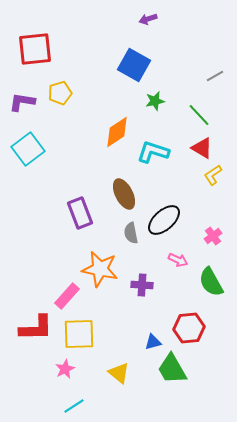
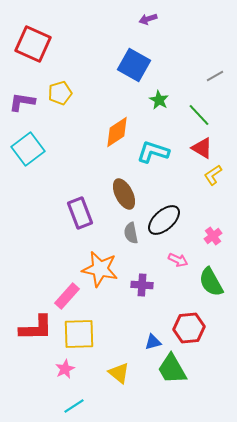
red square: moved 2 px left, 5 px up; rotated 30 degrees clockwise
green star: moved 4 px right, 1 px up; rotated 30 degrees counterclockwise
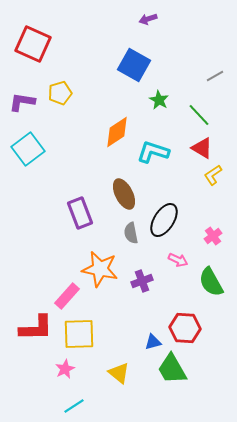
black ellipse: rotated 16 degrees counterclockwise
purple cross: moved 4 px up; rotated 25 degrees counterclockwise
red hexagon: moved 4 px left; rotated 8 degrees clockwise
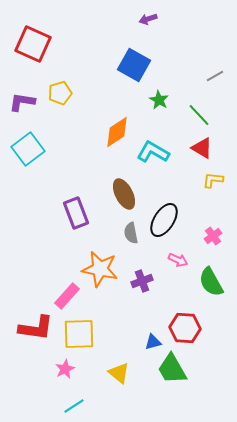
cyan L-shape: rotated 12 degrees clockwise
yellow L-shape: moved 5 px down; rotated 40 degrees clockwise
purple rectangle: moved 4 px left
red L-shape: rotated 9 degrees clockwise
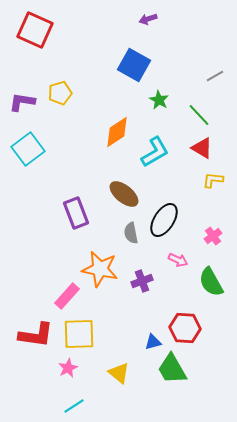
red square: moved 2 px right, 14 px up
cyan L-shape: moved 2 px right; rotated 120 degrees clockwise
brown ellipse: rotated 24 degrees counterclockwise
red L-shape: moved 7 px down
pink star: moved 3 px right, 1 px up
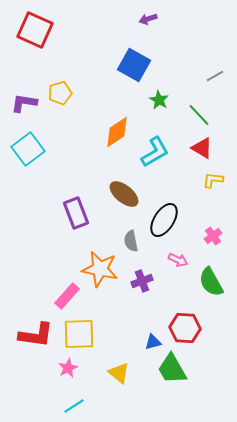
purple L-shape: moved 2 px right, 1 px down
gray semicircle: moved 8 px down
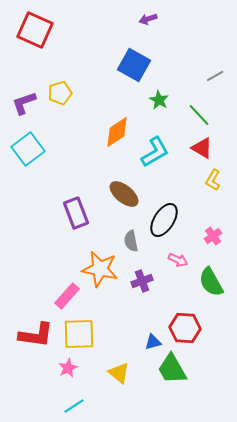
purple L-shape: rotated 28 degrees counterclockwise
yellow L-shape: rotated 65 degrees counterclockwise
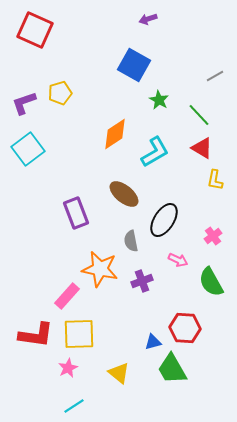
orange diamond: moved 2 px left, 2 px down
yellow L-shape: moved 2 px right; rotated 20 degrees counterclockwise
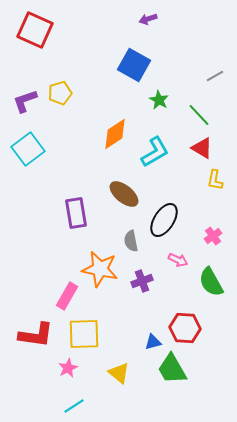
purple L-shape: moved 1 px right, 2 px up
purple rectangle: rotated 12 degrees clockwise
pink rectangle: rotated 12 degrees counterclockwise
yellow square: moved 5 px right
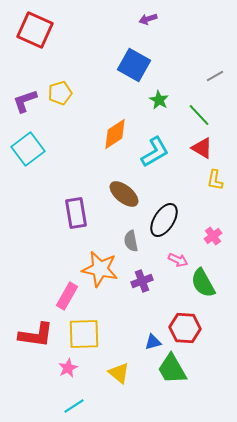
green semicircle: moved 8 px left, 1 px down
